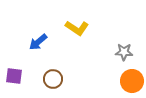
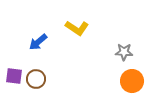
brown circle: moved 17 px left
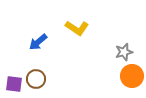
gray star: rotated 18 degrees counterclockwise
purple square: moved 8 px down
orange circle: moved 5 px up
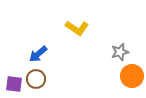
blue arrow: moved 12 px down
gray star: moved 4 px left
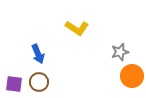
blue arrow: rotated 72 degrees counterclockwise
brown circle: moved 3 px right, 3 px down
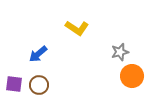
blue arrow: rotated 72 degrees clockwise
brown circle: moved 3 px down
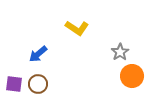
gray star: rotated 18 degrees counterclockwise
brown circle: moved 1 px left, 1 px up
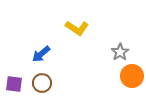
blue arrow: moved 3 px right
brown circle: moved 4 px right, 1 px up
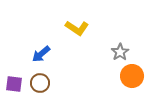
brown circle: moved 2 px left
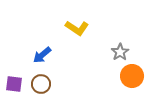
blue arrow: moved 1 px right, 1 px down
brown circle: moved 1 px right, 1 px down
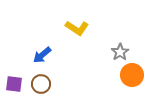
orange circle: moved 1 px up
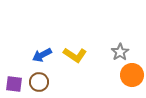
yellow L-shape: moved 2 px left, 27 px down
blue arrow: rotated 12 degrees clockwise
brown circle: moved 2 px left, 2 px up
